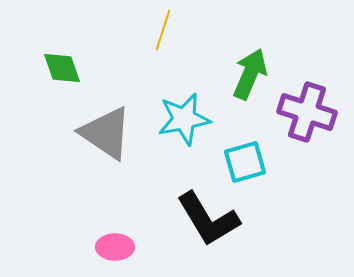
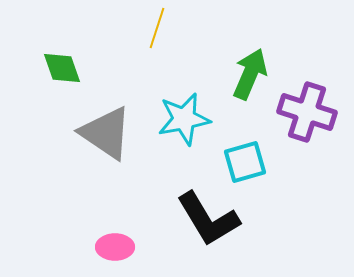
yellow line: moved 6 px left, 2 px up
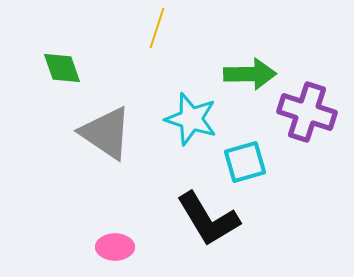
green arrow: rotated 66 degrees clockwise
cyan star: moved 7 px right; rotated 28 degrees clockwise
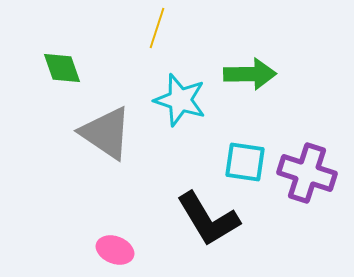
purple cross: moved 61 px down
cyan star: moved 11 px left, 19 px up
cyan square: rotated 24 degrees clockwise
pink ellipse: moved 3 px down; rotated 21 degrees clockwise
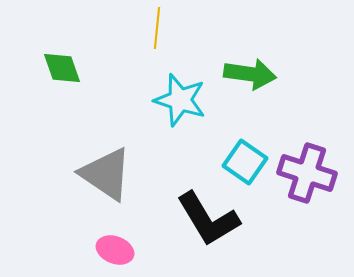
yellow line: rotated 12 degrees counterclockwise
green arrow: rotated 9 degrees clockwise
gray triangle: moved 41 px down
cyan square: rotated 27 degrees clockwise
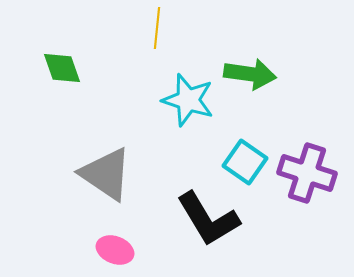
cyan star: moved 8 px right
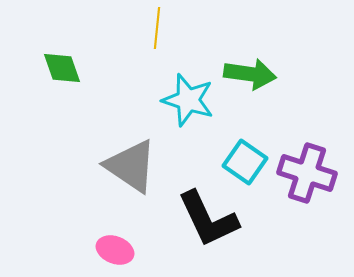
gray triangle: moved 25 px right, 8 px up
black L-shape: rotated 6 degrees clockwise
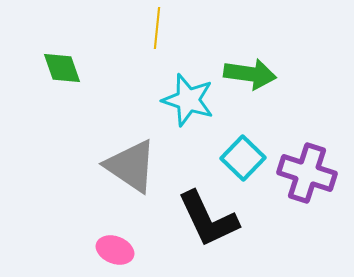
cyan square: moved 2 px left, 4 px up; rotated 9 degrees clockwise
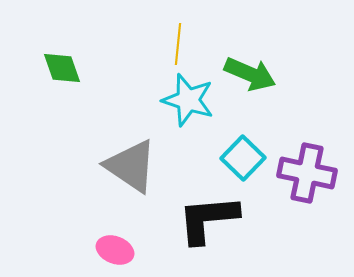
yellow line: moved 21 px right, 16 px down
green arrow: rotated 15 degrees clockwise
purple cross: rotated 6 degrees counterclockwise
black L-shape: rotated 110 degrees clockwise
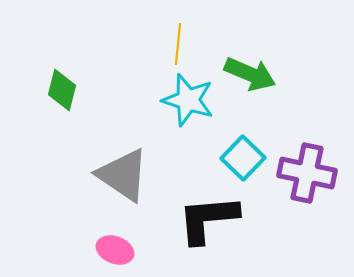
green diamond: moved 22 px down; rotated 33 degrees clockwise
gray triangle: moved 8 px left, 9 px down
